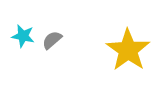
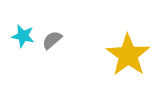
yellow star: moved 5 px down
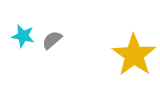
yellow star: moved 6 px right
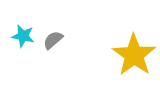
gray semicircle: moved 1 px right
